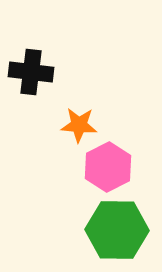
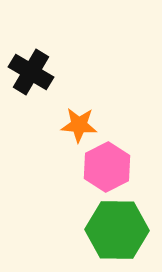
black cross: rotated 24 degrees clockwise
pink hexagon: moved 1 px left
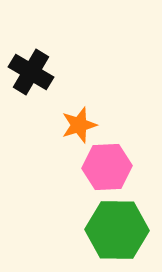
orange star: rotated 21 degrees counterclockwise
pink hexagon: rotated 24 degrees clockwise
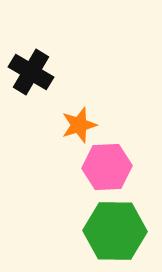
green hexagon: moved 2 px left, 1 px down
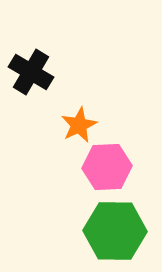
orange star: rotated 9 degrees counterclockwise
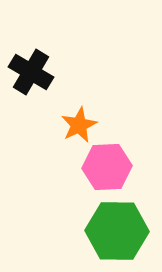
green hexagon: moved 2 px right
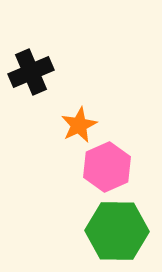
black cross: rotated 36 degrees clockwise
pink hexagon: rotated 21 degrees counterclockwise
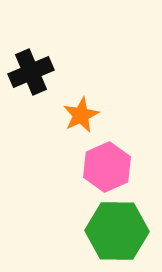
orange star: moved 2 px right, 10 px up
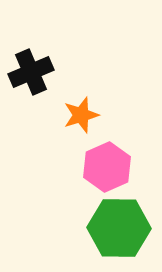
orange star: rotated 9 degrees clockwise
green hexagon: moved 2 px right, 3 px up
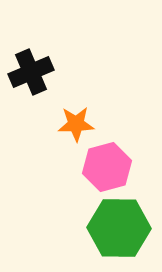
orange star: moved 5 px left, 9 px down; rotated 15 degrees clockwise
pink hexagon: rotated 9 degrees clockwise
